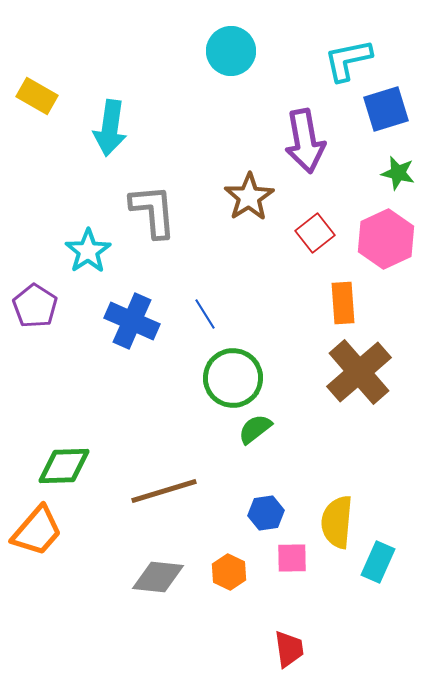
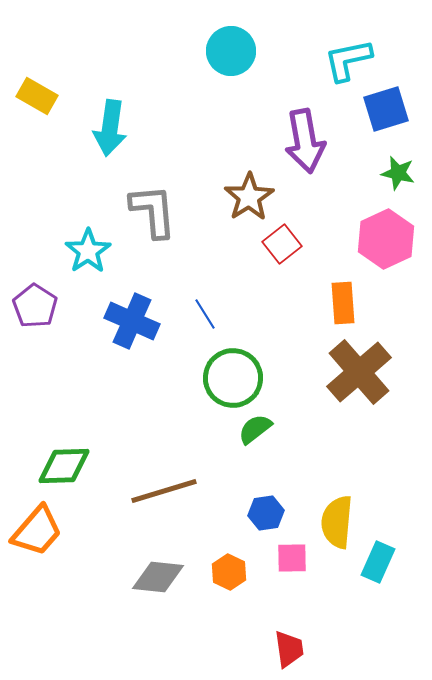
red square: moved 33 px left, 11 px down
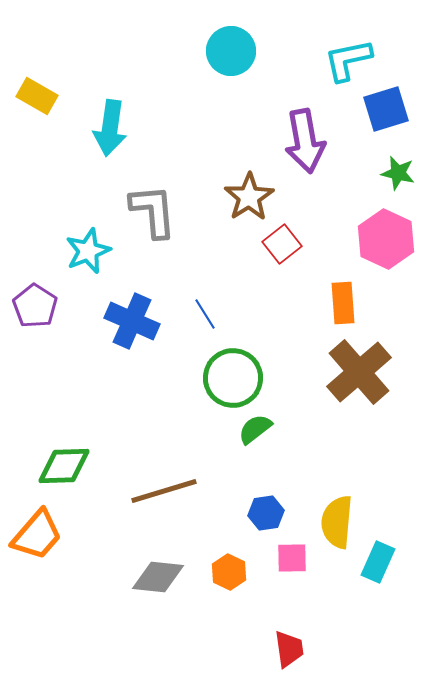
pink hexagon: rotated 10 degrees counterclockwise
cyan star: rotated 12 degrees clockwise
orange trapezoid: moved 4 px down
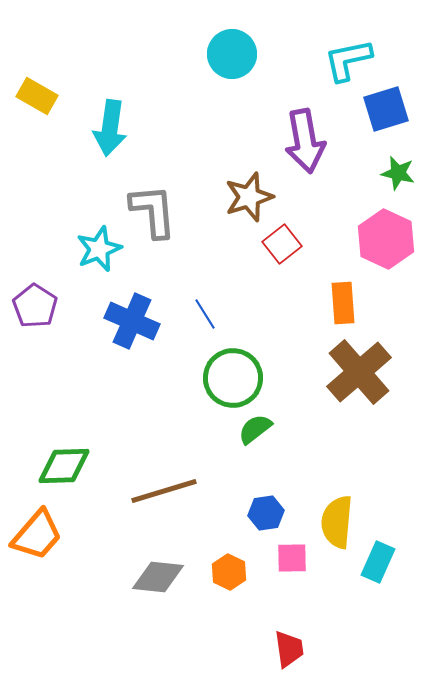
cyan circle: moved 1 px right, 3 px down
brown star: rotated 15 degrees clockwise
cyan star: moved 11 px right, 2 px up
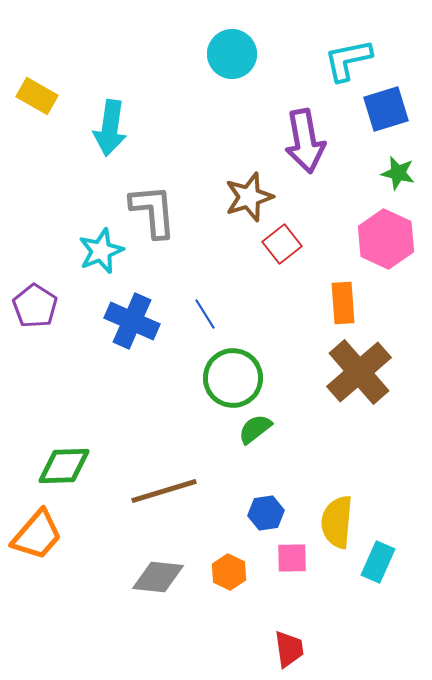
cyan star: moved 2 px right, 2 px down
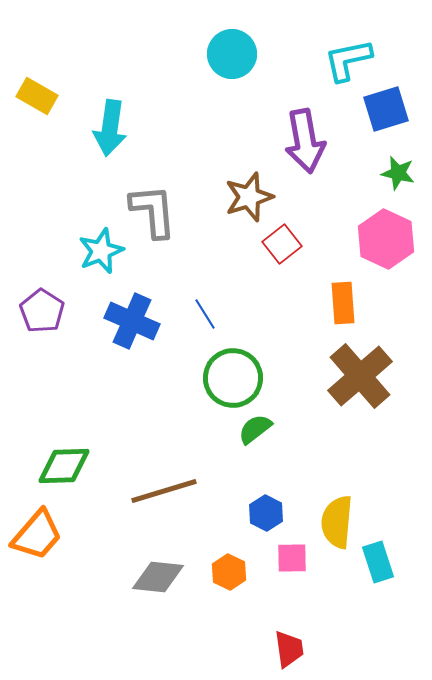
purple pentagon: moved 7 px right, 5 px down
brown cross: moved 1 px right, 4 px down
blue hexagon: rotated 24 degrees counterclockwise
cyan rectangle: rotated 42 degrees counterclockwise
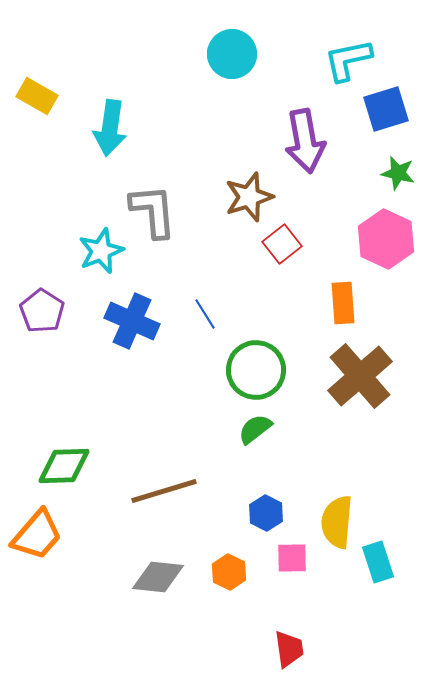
green circle: moved 23 px right, 8 px up
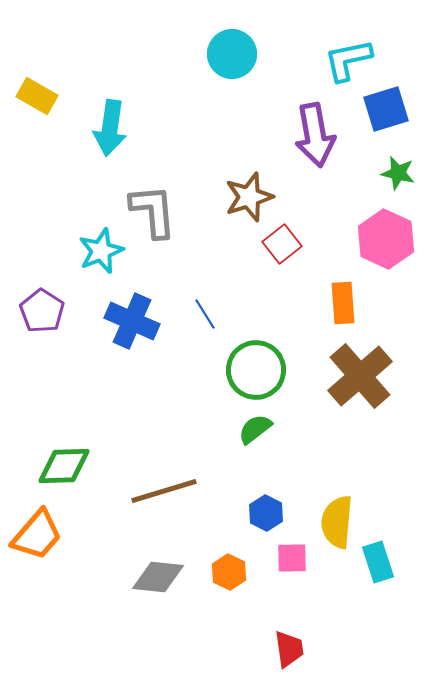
purple arrow: moved 10 px right, 6 px up
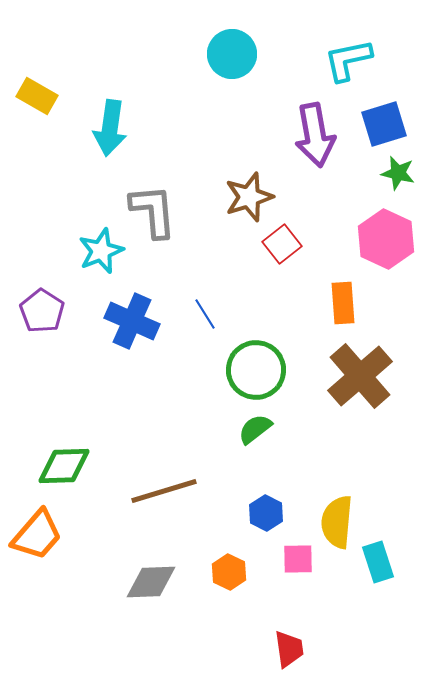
blue square: moved 2 px left, 15 px down
pink square: moved 6 px right, 1 px down
gray diamond: moved 7 px left, 5 px down; rotated 8 degrees counterclockwise
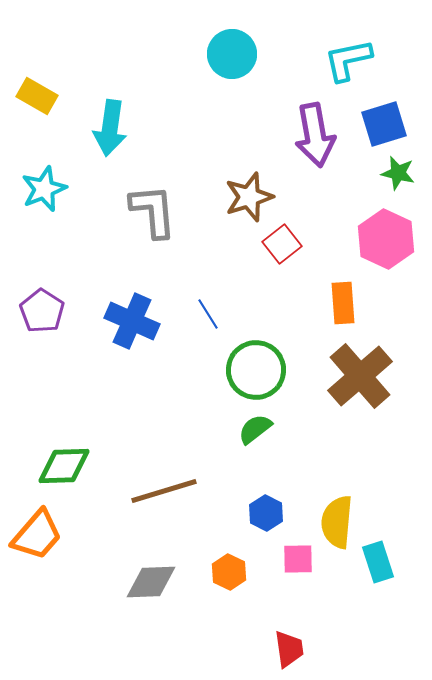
cyan star: moved 57 px left, 62 px up
blue line: moved 3 px right
